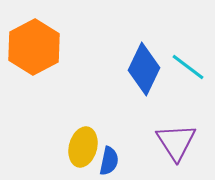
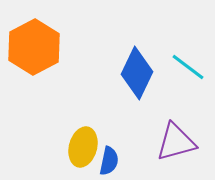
blue diamond: moved 7 px left, 4 px down
purple triangle: rotated 48 degrees clockwise
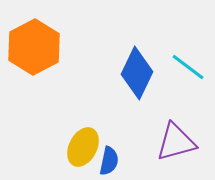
yellow ellipse: rotated 12 degrees clockwise
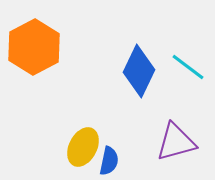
blue diamond: moved 2 px right, 2 px up
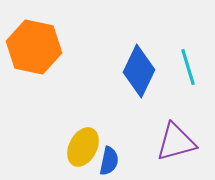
orange hexagon: rotated 20 degrees counterclockwise
cyan line: rotated 36 degrees clockwise
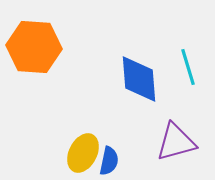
orange hexagon: rotated 8 degrees counterclockwise
blue diamond: moved 8 px down; rotated 30 degrees counterclockwise
yellow ellipse: moved 6 px down
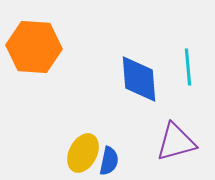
cyan line: rotated 12 degrees clockwise
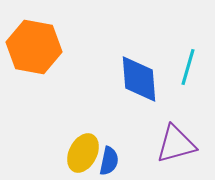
orange hexagon: rotated 6 degrees clockwise
cyan line: rotated 21 degrees clockwise
purple triangle: moved 2 px down
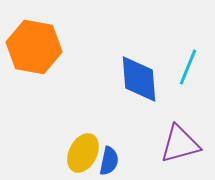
cyan line: rotated 6 degrees clockwise
purple triangle: moved 4 px right
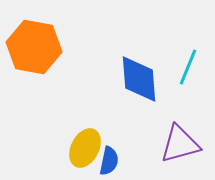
yellow ellipse: moved 2 px right, 5 px up
